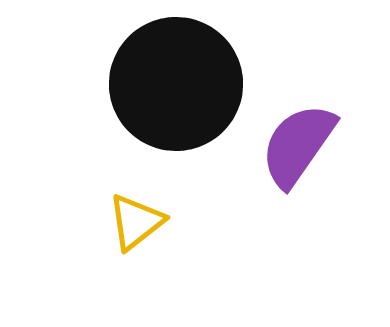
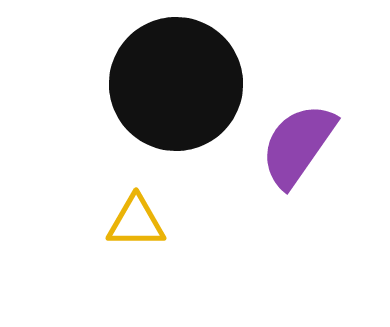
yellow triangle: rotated 38 degrees clockwise
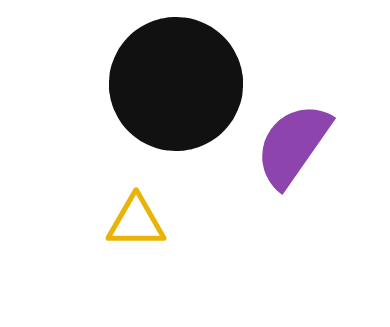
purple semicircle: moved 5 px left
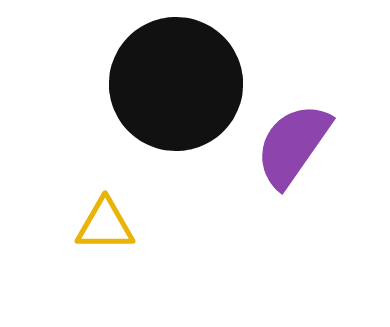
yellow triangle: moved 31 px left, 3 px down
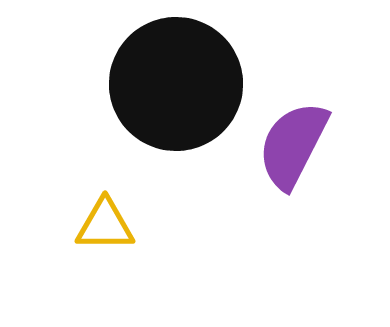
purple semicircle: rotated 8 degrees counterclockwise
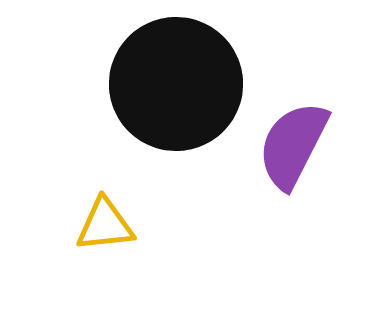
yellow triangle: rotated 6 degrees counterclockwise
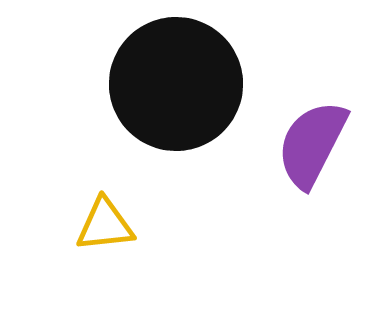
purple semicircle: moved 19 px right, 1 px up
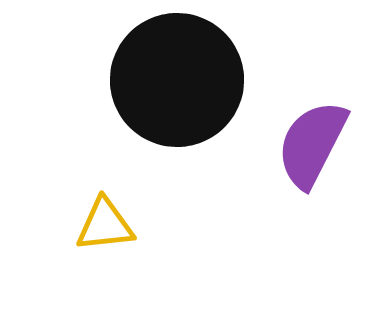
black circle: moved 1 px right, 4 px up
